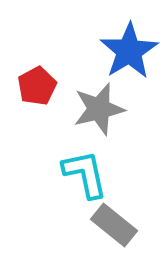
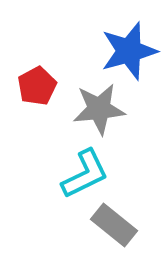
blue star: rotated 16 degrees clockwise
gray star: rotated 8 degrees clockwise
cyan L-shape: rotated 76 degrees clockwise
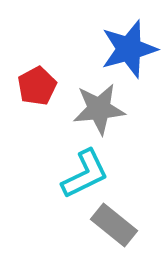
blue star: moved 2 px up
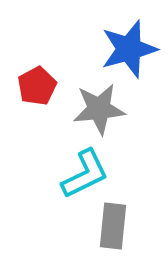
gray rectangle: moved 1 px left, 1 px down; rotated 57 degrees clockwise
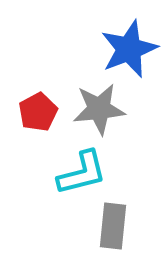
blue star: rotated 6 degrees counterclockwise
red pentagon: moved 1 px right, 26 px down
cyan L-shape: moved 3 px left, 1 px up; rotated 12 degrees clockwise
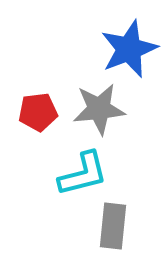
red pentagon: rotated 21 degrees clockwise
cyan L-shape: moved 1 px right, 1 px down
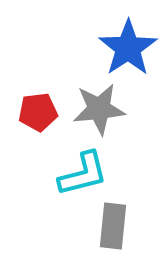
blue star: moved 1 px left, 1 px up; rotated 12 degrees counterclockwise
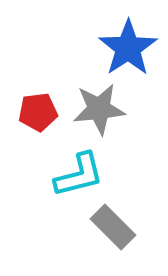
cyan L-shape: moved 4 px left, 1 px down
gray rectangle: moved 1 px down; rotated 51 degrees counterclockwise
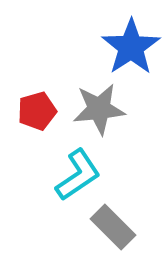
blue star: moved 3 px right, 1 px up
red pentagon: moved 1 px left, 1 px up; rotated 9 degrees counterclockwise
cyan L-shape: moved 1 px left; rotated 20 degrees counterclockwise
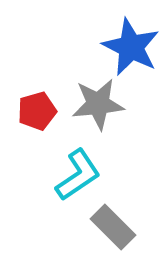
blue star: rotated 12 degrees counterclockwise
gray star: moved 1 px left, 5 px up
